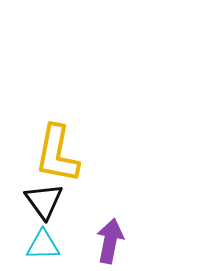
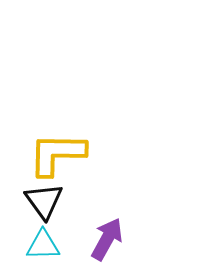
yellow L-shape: rotated 80 degrees clockwise
purple arrow: moved 3 px left, 2 px up; rotated 18 degrees clockwise
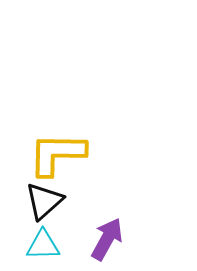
black triangle: rotated 24 degrees clockwise
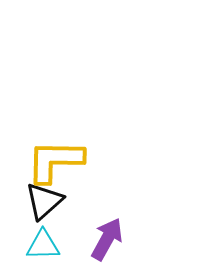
yellow L-shape: moved 2 px left, 7 px down
